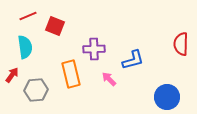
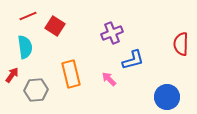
red square: rotated 12 degrees clockwise
purple cross: moved 18 px right, 16 px up; rotated 20 degrees counterclockwise
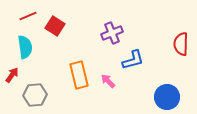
orange rectangle: moved 8 px right, 1 px down
pink arrow: moved 1 px left, 2 px down
gray hexagon: moved 1 px left, 5 px down
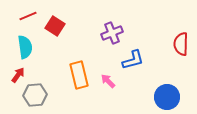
red arrow: moved 6 px right
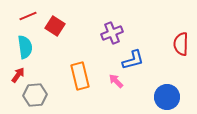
orange rectangle: moved 1 px right, 1 px down
pink arrow: moved 8 px right
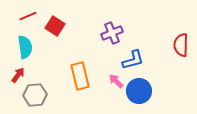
red semicircle: moved 1 px down
blue circle: moved 28 px left, 6 px up
